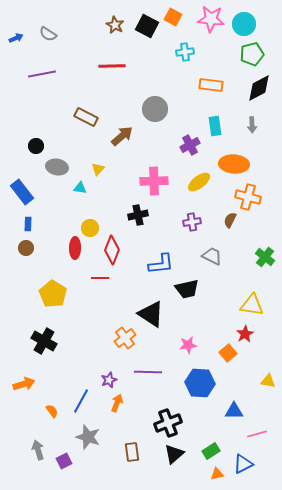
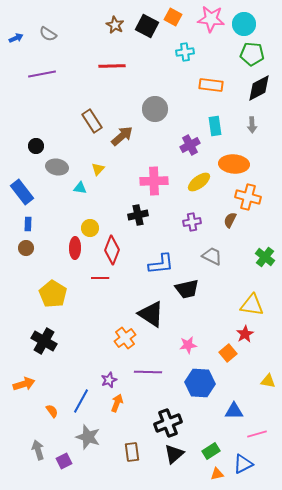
green pentagon at (252, 54): rotated 20 degrees clockwise
brown rectangle at (86, 117): moved 6 px right, 4 px down; rotated 30 degrees clockwise
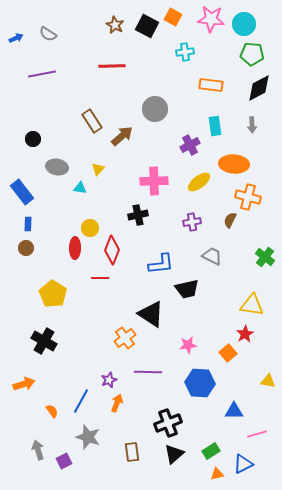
black circle at (36, 146): moved 3 px left, 7 px up
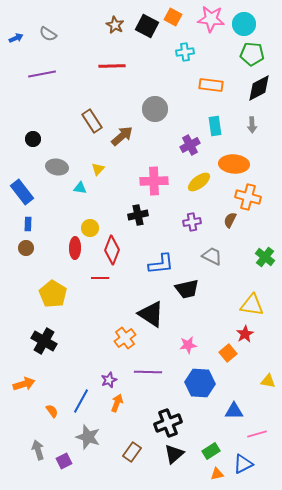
brown rectangle at (132, 452): rotated 42 degrees clockwise
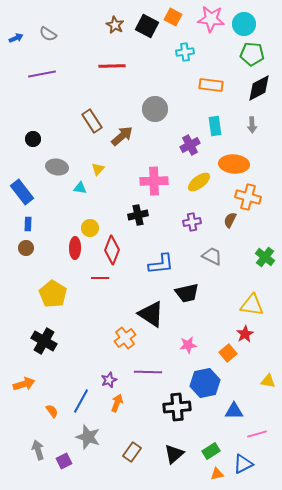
black trapezoid at (187, 289): moved 4 px down
blue hexagon at (200, 383): moved 5 px right; rotated 16 degrees counterclockwise
black cross at (168, 423): moved 9 px right, 16 px up; rotated 16 degrees clockwise
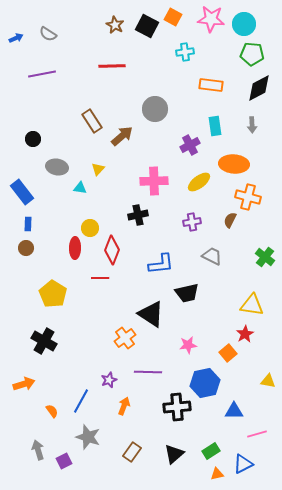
orange arrow at (117, 403): moved 7 px right, 3 px down
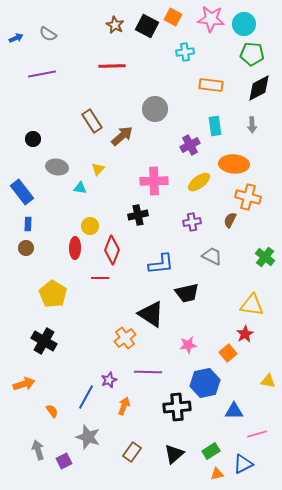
yellow circle at (90, 228): moved 2 px up
blue line at (81, 401): moved 5 px right, 4 px up
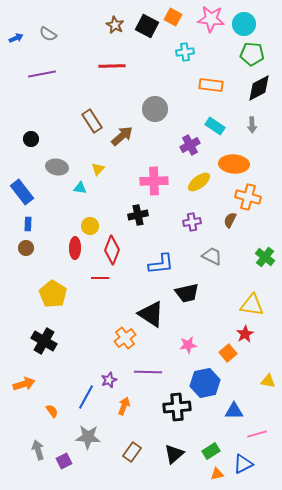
cyan rectangle at (215, 126): rotated 48 degrees counterclockwise
black circle at (33, 139): moved 2 px left
gray star at (88, 437): rotated 15 degrees counterclockwise
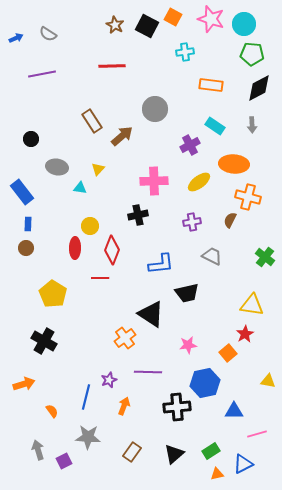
pink star at (211, 19): rotated 12 degrees clockwise
blue line at (86, 397): rotated 15 degrees counterclockwise
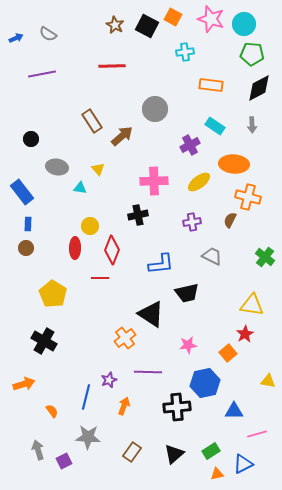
yellow triangle at (98, 169): rotated 24 degrees counterclockwise
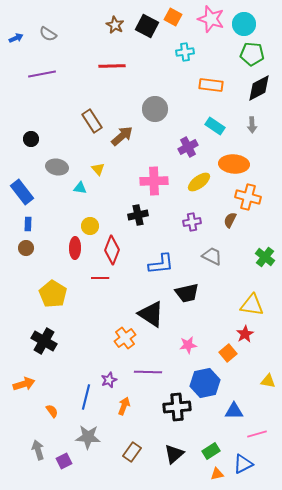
purple cross at (190, 145): moved 2 px left, 2 px down
